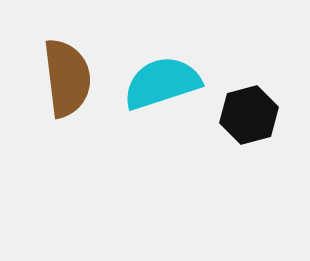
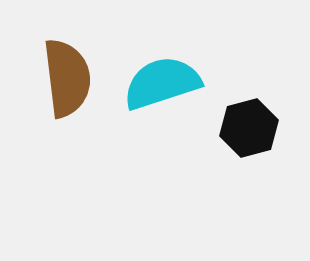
black hexagon: moved 13 px down
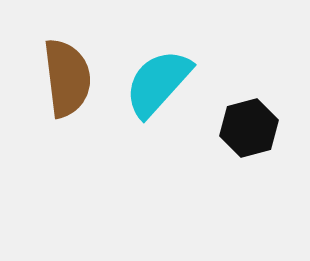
cyan semicircle: moved 4 px left; rotated 30 degrees counterclockwise
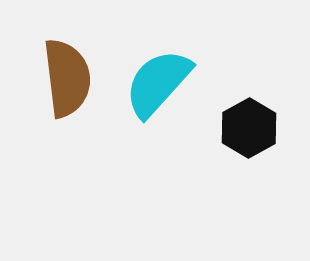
black hexagon: rotated 14 degrees counterclockwise
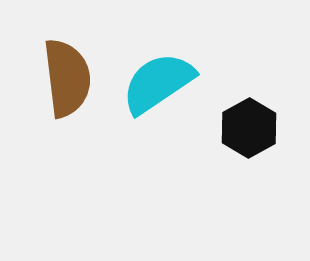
cyan semicircle: rotated 14 degrees clockwise
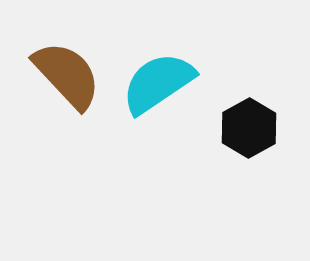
brown semicircle: moved 3 px up; rotated 36 degrees counterclockwise
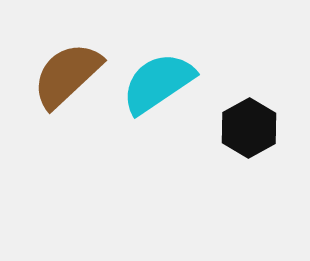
brown semicircle: rotated 90 degrees counterclockwise
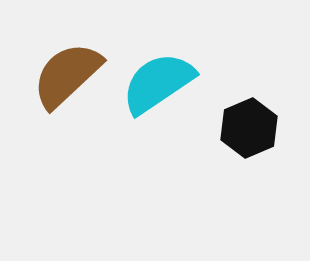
black hexagon: rotated 6 degrees clockwise
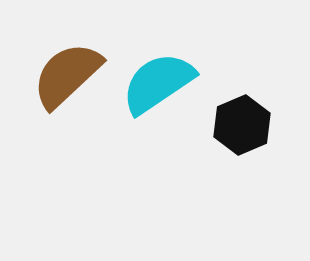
black hexagon: moved 7 px left, 3 px up
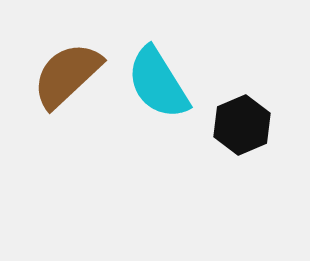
cyan semicircle: rotated 88 degrees counterclockwise
